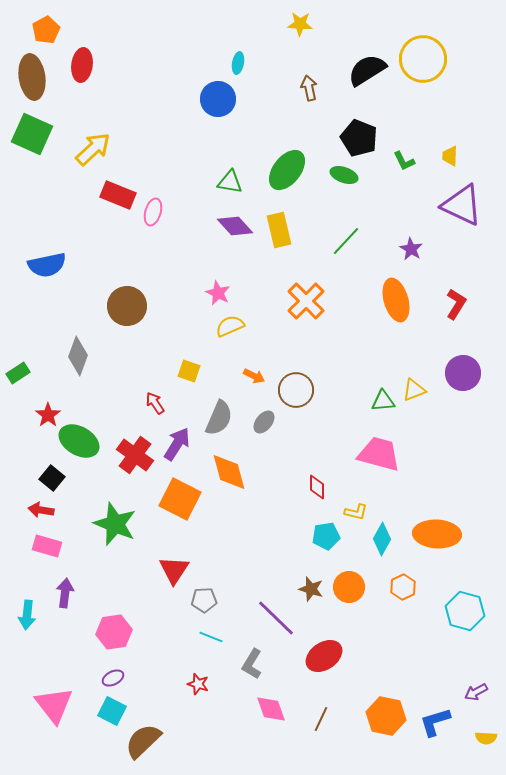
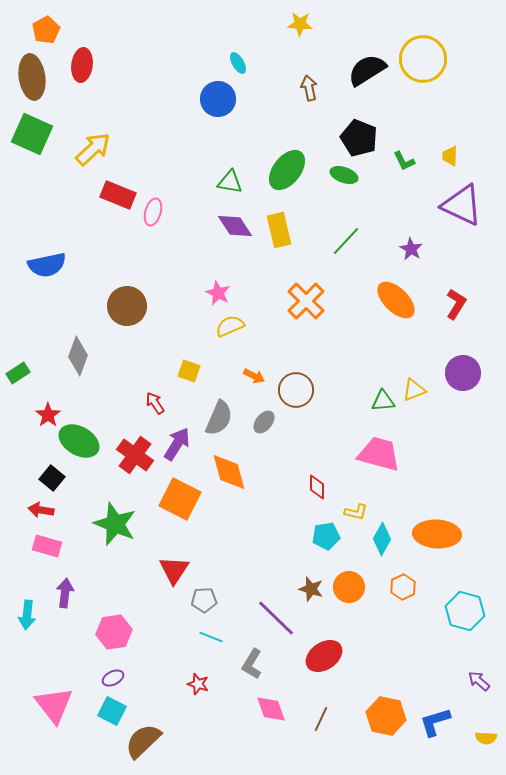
cyan ellipse at (238, 63): rotated 40 degrees counterclockwise
purple diamond at (235, 226): rotated 9 degrees clockwise
orange ellipse at (396, 300): rotated 30 degrees counterclockwise
purple arrow at (476, 692): moved 3 px right, 11 px up; rotated 70 degrees clockwise
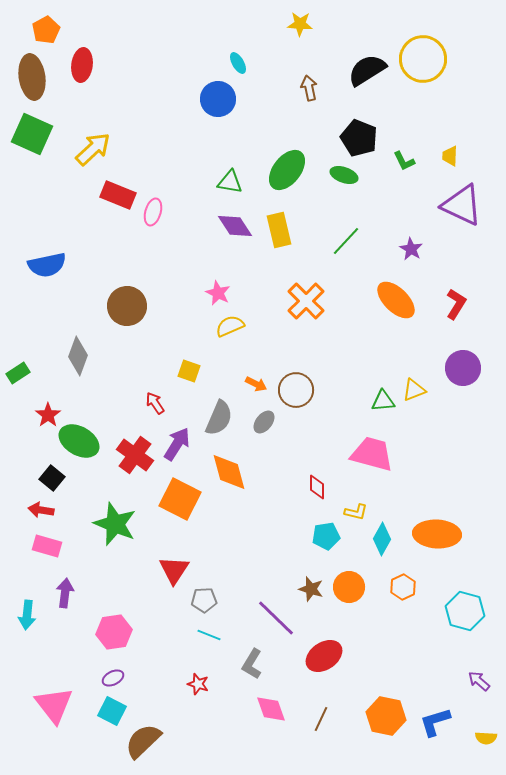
purple circle at (463, 373): moved 5 px up
orange arrow at (254, 376): moved 2 px right, 8 px down
pink trapezoid at (379, 454): moved 7 px left
cyan line at (211, 637): moved 2 px left, 2 px up
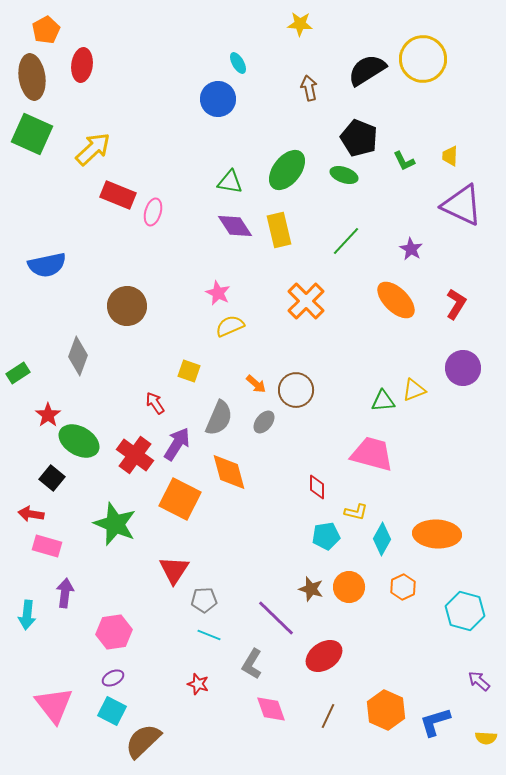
orange arrow at (256, 384): rotated 15 degrees clockwise
red arrow at (41, 510): moved 10 px left, 4 px down
orange hexagon at (386, 716): moved 6 px up; rotated 12 degrees clockwise
brown line at (321, 719): moved 7 px right, 3 px up
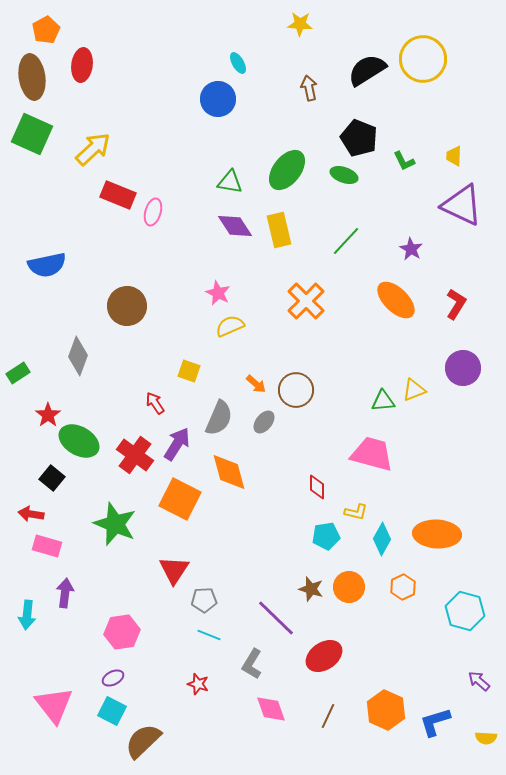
yellow trapezoid at (450, 156): moved 4 px right
pink hexagon at (114, 632): moved 8 px right
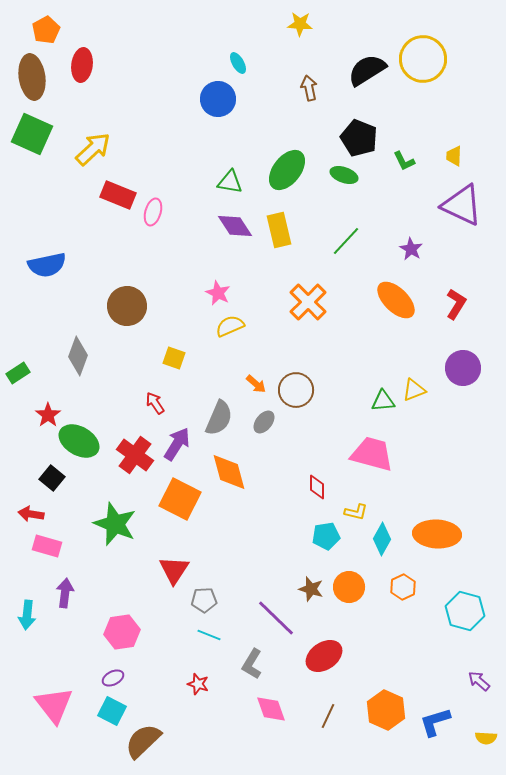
orange cross at (306, 301): moved 2 px right, 1 px down
yellow square at (189, 371): moved 15 px left, 13 px up
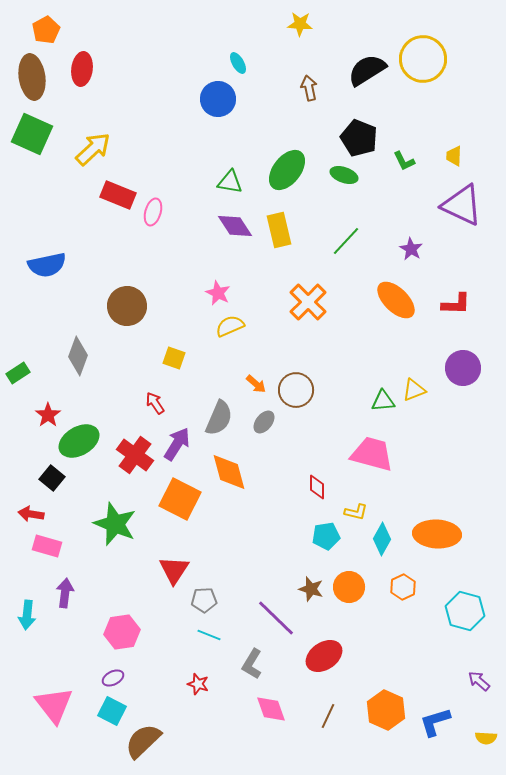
red ellipse at (82, 65): moved 4 px down
red L-shape at (456, 304): rotated 60 degrees clockwise
green ellipse at (79, 441): rotated 60 degrees counterclockwise
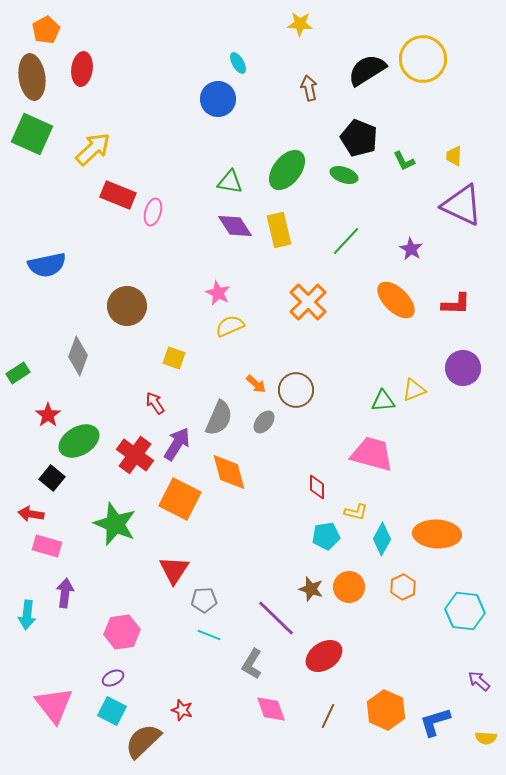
cyan hexagon at (465, 611): rotated 9 degrees counterclockwise
red star at (198, 684): moved 16 px left, 26 px down
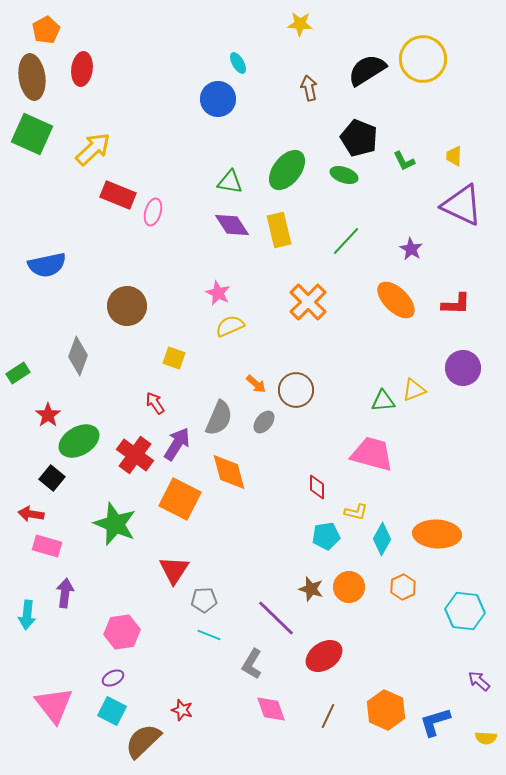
purple diamond at (235, 226): moved 3 px left, 1 px up
